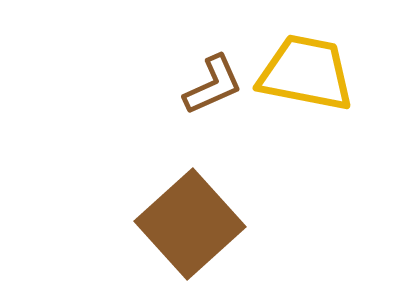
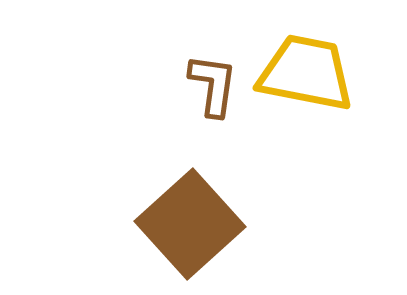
brown L-shape: rotated 58 degrees counterclockwise
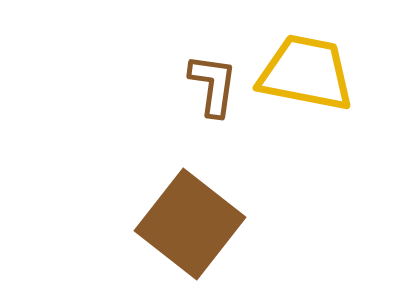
brown square: rotated 10 degrees counterclockwise
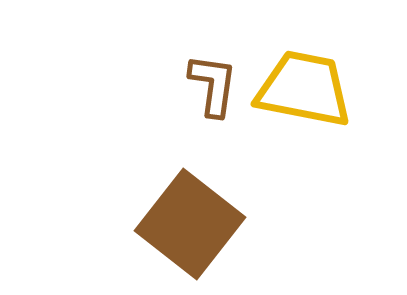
yellow trapezoid: moved 2 px left, 16 px down
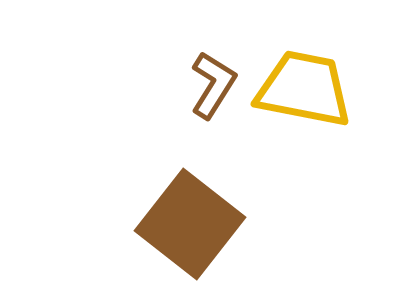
brown L-shape: rotated 24 degrees clockwise
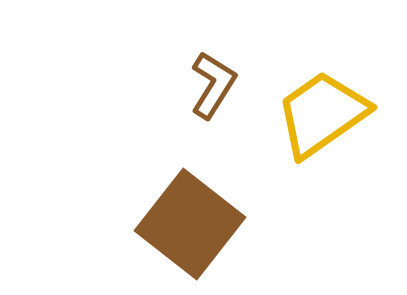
yellow trapezoid: moved 18 px right, 25 px down; rotated 46 degrees counterclockwise
